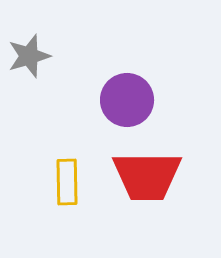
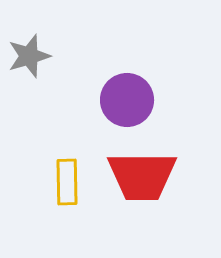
red trapezoid: moved 5 px left
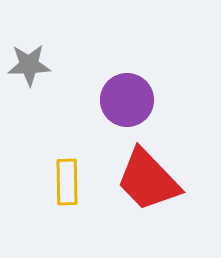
gray star: moved 9 px down; rotated 15 degrees clockwise
red trapezoid: moved 6 px right, 4 px down; rotated 46 degrees clockwise
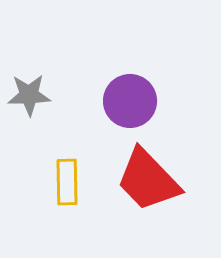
gray star: moved 30 px down
purple circle: moved 3 px right, 1 px down
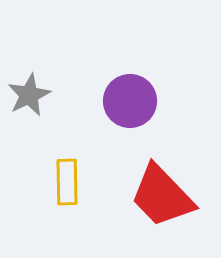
gray star: rotated 24 degrees counterclockwise
red trapezoid: moved 14 px right, 16 px down
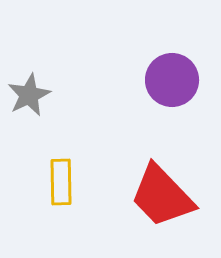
purple circle: moved 42 px right, 21 px up
yellow rectangle: moved 6 px left
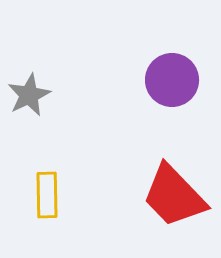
yellow rectangle: moved 14 px left, 13 px down
red trapezoid: moved 12 px right
